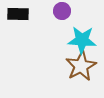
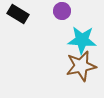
black rectangle: rotated 30 degrees clockwise
brown star: rotated 16 degrees clockwise
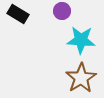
cyan star: moved 1 px left
brown star: moved 12 px down; rotated 20 degrees counterclockwise
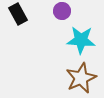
black rectangle: rotated 30 degrees clockwise
brown star: rotated 8 degrees clockwise
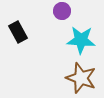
black rectangle: moved 18 px down
brown star: rotated 28 degrees counterclockwise
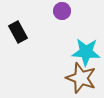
cyan star: moved 5 px right, 12 px down
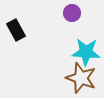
purple circle: moved 10 px right, 2 px down
black rectangle: moved 2 px left, 2 px up
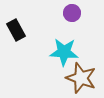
cyan star: moved 22 px left
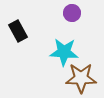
black rectangle: moved 2 px right, 1 px down
brown star: rotated 20 degrees counterclockwise
